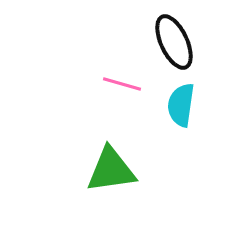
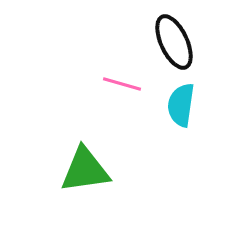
green triangle: moved 26 px left
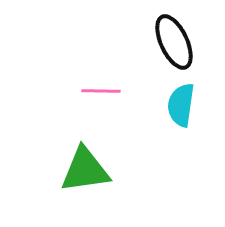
pink line: moved 21 px left, 7 px down; rotated 15 degrees counterclockwise
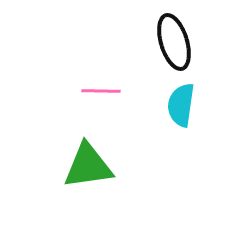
black ellipse: rotated 8 degrees clockwise
green triangle: moved 3 px right, 4 px up
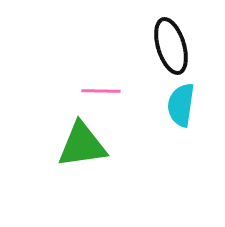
black ellipse: moved 3 px left, 4 px down
green triangle: moved 6 px left, 21 px up
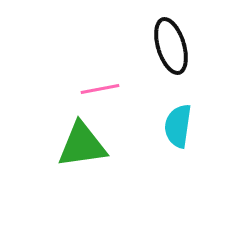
pink line: moved 1 px left, 2 px up; rotated 12 degrees counterclockwise
cyan semicircle: moved 3 px left, 21 px down
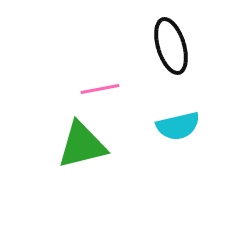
cyan semicircle: rotated 111 degrees counterclockwise
green triangle: rotated 6 degrees counterclockwise
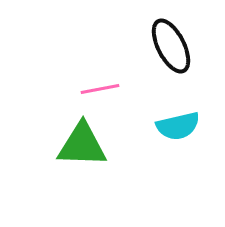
black ellipse: rotated 10 degrees counterclockwise
green triangle: rotated 16 degrees clockwise
